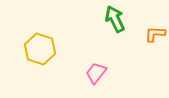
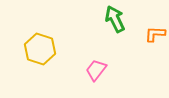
pink trapezoid: moved 3 px up
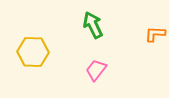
green arrow: moved 22 px left, 6 px down
yellow hexagon: moved 7 px left, 3 px down; rotated 16 degrees counterclockwise
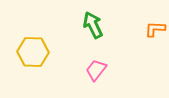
orange L-shape: moved 5 px up
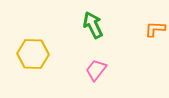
yellow hexagon: moved 2 px down
